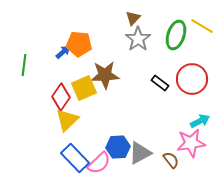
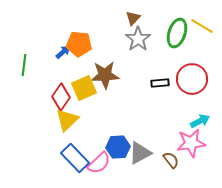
green ellipse: moved 1 px right, 2 px up
black rectangle: rotated 42 degrees counterclockwise
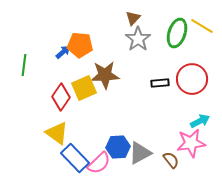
orange pentagon: moved 1 px right, 1 px down
yellow triangle: moved 10 px left, 13 px down; rotated 40 degrees counterclockwise
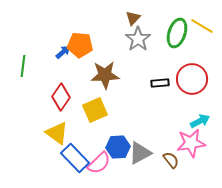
green line: moved 1 px left, 1 px down
yellow square: moved 11 px right, 22 px down
